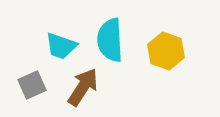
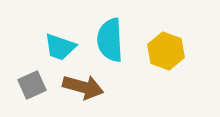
cyan trapezoid: moved 1 px left, 1 px down
brown arrow: rotated 72 degrees clockwise
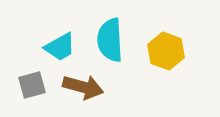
cyan trapezoid: rotated 48 degrees counterclockwise
gray square: rotated 8 degrees clockwise
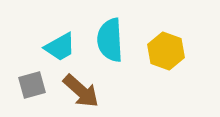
brown arrow: moved 2 px left, 4 px down; rotated 27 degrees clockwise
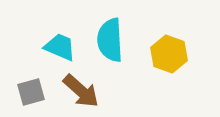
cyan trapezoid: rotated 128 degrees counterclockwise
yellow hexagon: moved 3 px right, 3 px down
gray square: moved 1 px left, 7 px down
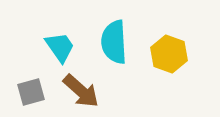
cyan semicircle: moved 4 px right, 2 px down
cyan trapezoid: rotated 32 degrees clockwise
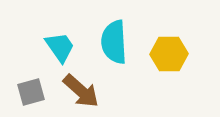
yellow hexagon: rotated 21 degrees counterclockwise
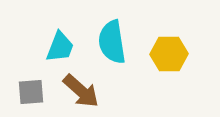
cyan semicircle: moved 2 px left; rotated 6 degrees counterclockwise
cyan trapezoid: rotated 56 degrees clockwise
gray square: rotated 12 degrees clockwise
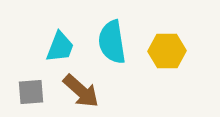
yellow hexagon: moved 2 px left, 3 px up
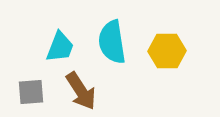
brown arrow: rotated 15 degrees clockwise
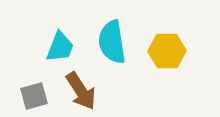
gray square: moved 3 px right, 4 px down; rotated 12 degrees counterclockwise
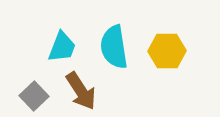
cyan semicircle: moved 2 px right, 5 px down
cyan trapezoid: moved 2 px right
gray square: rotated 28 degrees counterclockwise
